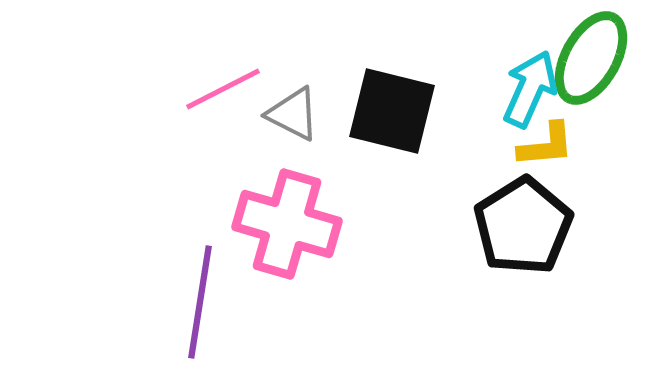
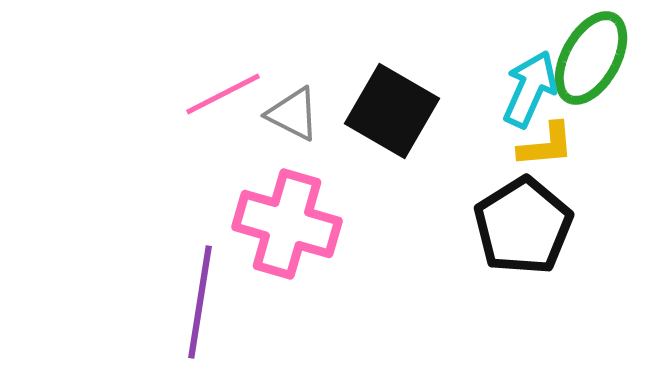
pink line: moved 5 px down
black square: rotated 16 degrees clockwise
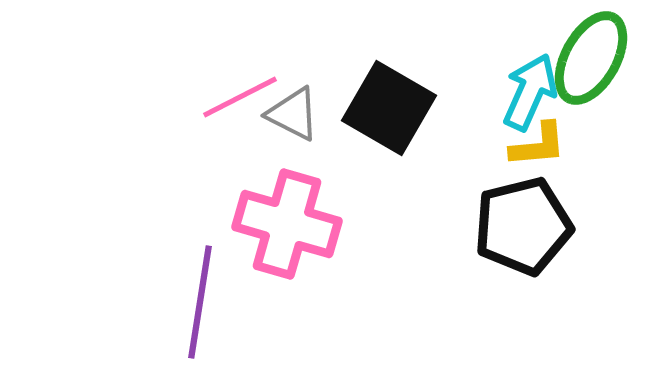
cyan arrow: moved 3 px down
pink line: moved 17 px right, 3 px down
black square: moved 3 px left, 3 px up
yellow L-shape: moved 8 px left
black pentagon: rotated 18 degrees clockwise
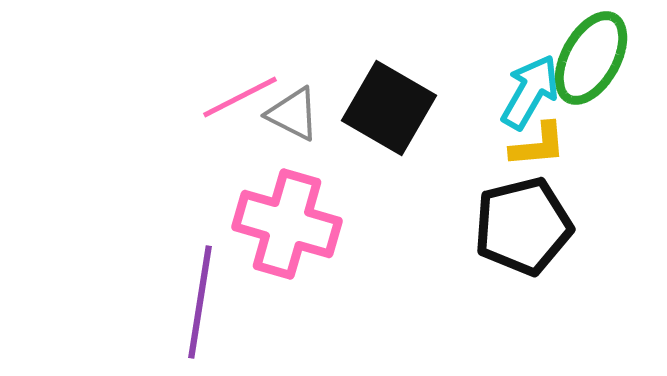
cyan arrow: rotated 6 degrees clockwise
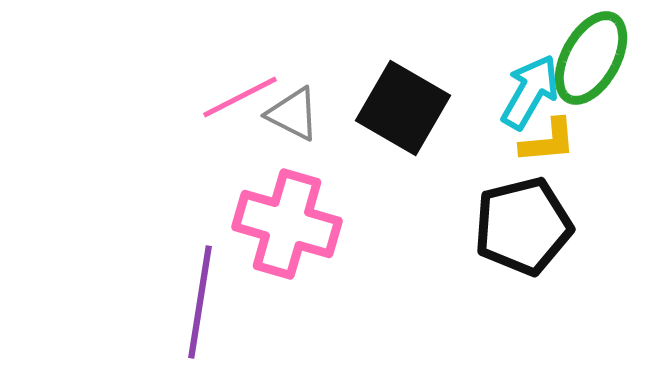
black square: moved 14 px right
yellow L-shape: moved 10 px right, 4 px up
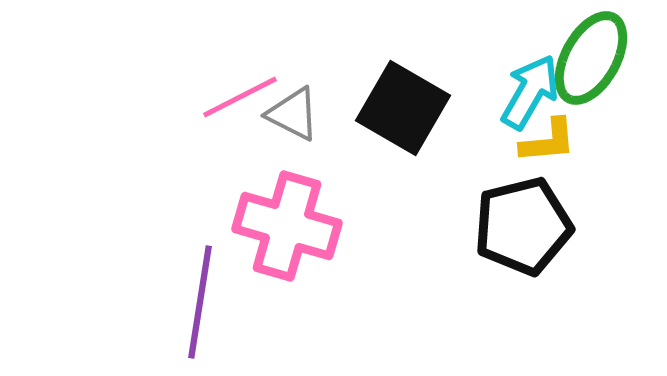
pink cross: moved 2 px down
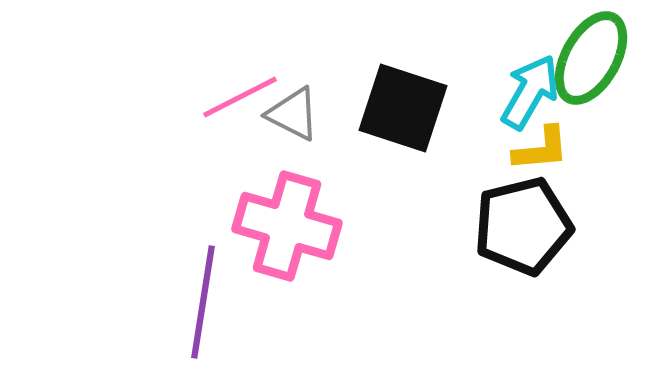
black square: rotated 12 degrees counterclockwise
yellow L-shape: moved 7 px left, 8 px down
purple line: moved 3 px right
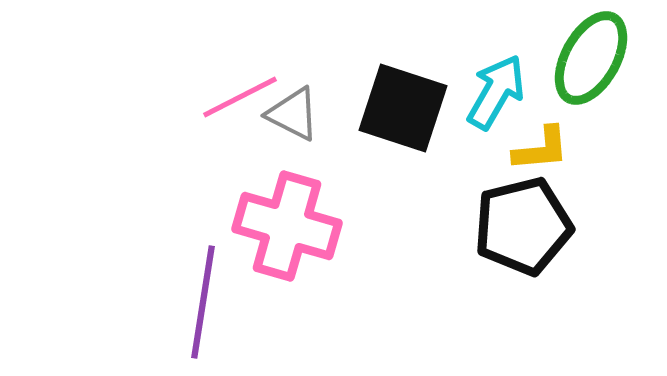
cyan arrow: moved 34 px left
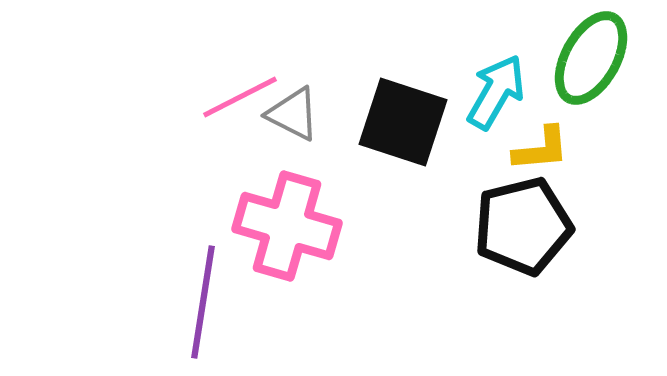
black square: moved 14 px down
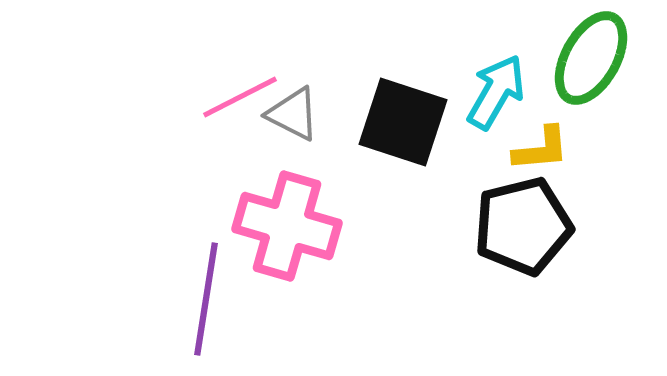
purple line: moved 3 px right, 3 px up
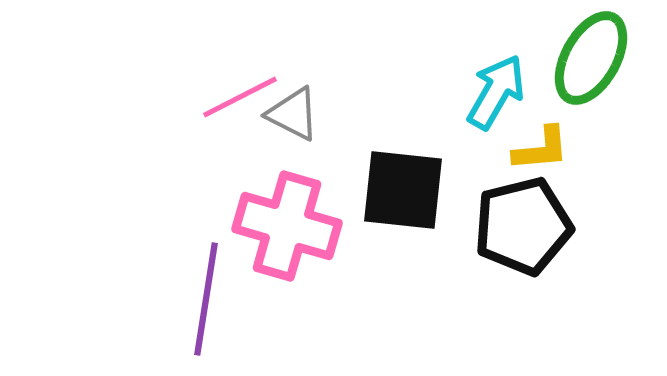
black square: moved 68 px down; rotated 12 degrees counterclockwise
